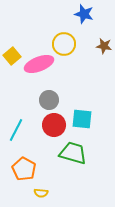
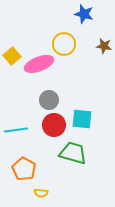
cyan line: rotated 55 degrees clockwise
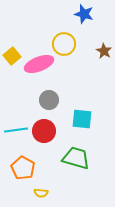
brown star: moved 5 px down; rotated 21 degrees clockwise
red circle: moved 10 px left, 6 px down
green trapezoid: moved 3 px right, 5 px down
orange pentagon: moved 1 px left, 1 px up
